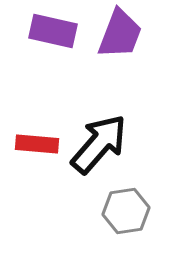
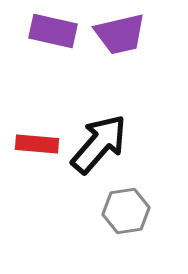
purple trapezoid: rotated 56 degrees clockwise
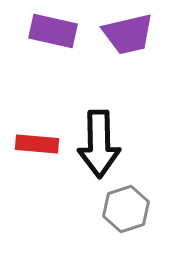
purple trapezoid: moved 8 px right
black arrow: rotated 138 degrees clockwise
gray hexagon: moved 2 px up; rotated 9 degrees counterclockwise
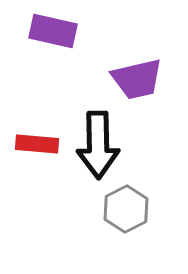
purple trapezoid: moved 9 px right, 45 px down
black arrow: moved 1 px left, 1 px down
gray hexagon: rotated 9 degrees counterclockwise
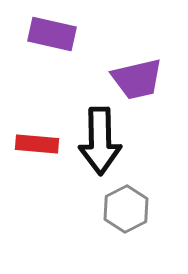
purple rectangle: moved 1 px left, 3 px down
black arrow: moved 2 px right, 4 px up
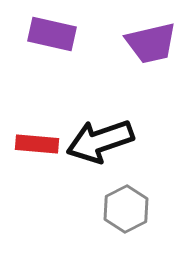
purple trapezoid: moved 14 px right, 36 px up
black arrow: rotated 72 degrees clockwise
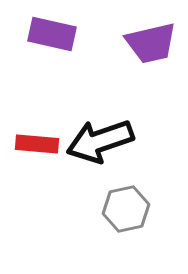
gray hexagon: rotated 15 degrees clockwise
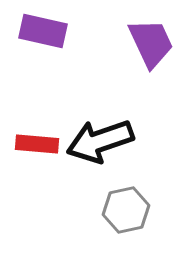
purple rectangle: moved 9 px left, 3 px up
purple trapezoid: rotated 102 degrees counterclockwise
gray hexagon: moved 1 px down
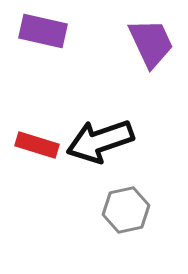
red rectangle: moved 1 px down; rotated 12 degrees clockwise
